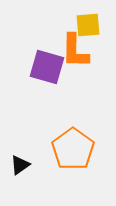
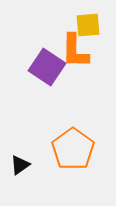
purple square: rotated 18 degrees clockwise
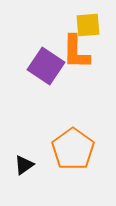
orange L-shape: moved 1 px right, 1 px down
purple square: moved 1 px left, 1 px up
black triangle: moved 4 px right
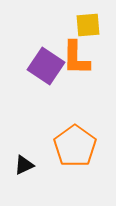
orange L-shape: moved 6 px down
orange pentagon: moved 2 px right, 3 px up
black triangle: rotated 10 degrees clockwise
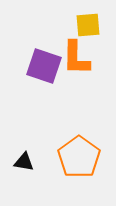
purple square: moved 2 px left; rotated 15 degrees counterclockwise
orange pentagon: moved 4 px right, 11 px down
black triangle: moved 3 px up; rotated 35 degrees clockwise
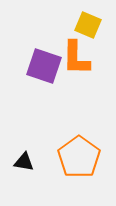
yellow square: rotated 28 degrees clockwise
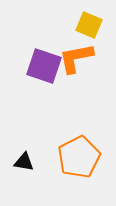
yellow square: moved 1 px right
orange L-shape: rotated 78 degrees clockwise
orange pentagon: rotated 9 degrees clockwise
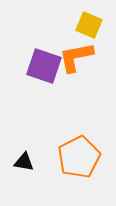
orange L-shape: moved 1 px up
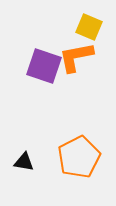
yellow square: moved 2 px down
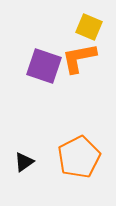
orange L-shape: moved 3 px right, 1 px down
black triangle: rotated 45 degrees counterclockwise
